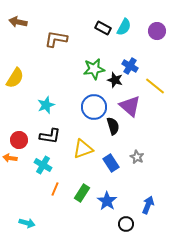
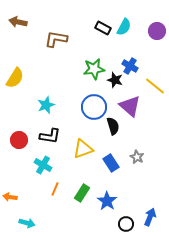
orange arrow: moved 39 px down
blue arrow: moved 2 px right, 12 px down
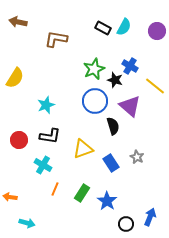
green star: rotated 15 degrees counterclockwise
blue circle: moved 1 px right, 6 px up
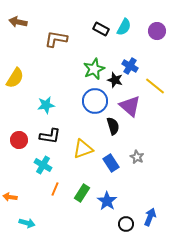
black rectangle: moved 2 px left, 1 px down
cyan star: rotated 12 degrees clockwise
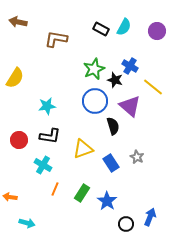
yellow line: moved 2 px left, 1 px down
cyan star: moved 1 px right, 1 px down
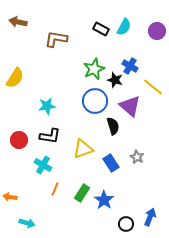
blue star: moved 3 px left, 1 px up
